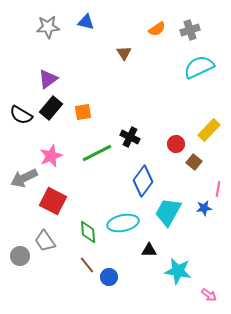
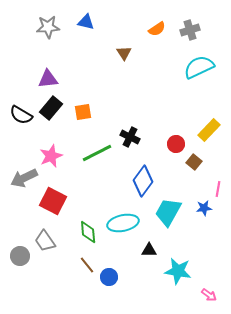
purple triangle: rotated 30 degrees clockwise
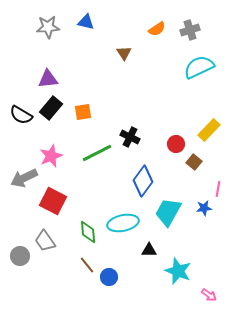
cyan star: rotated 12 degrees clockwise
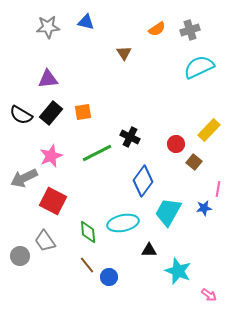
black rectangle: moved 5 px down
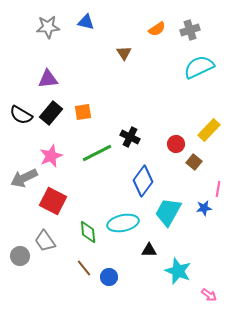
brown line: moved 3 px left, 3 px down
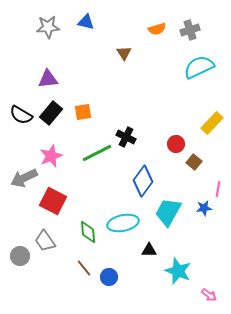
orange semicircle: rotated 18 degrees clockwise
yellow rectangle: moved 3 px right, 7 px up
black cross: moved 4 px left
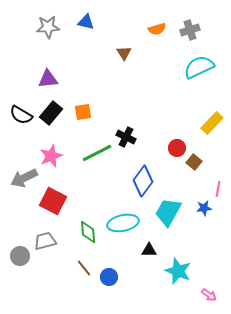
red circle: moved 1 px right, 4 px down
gray trapezoid: rotated 110 degrees clockwise
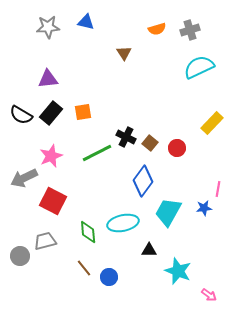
brown square: moved 44 px left, 19 px up
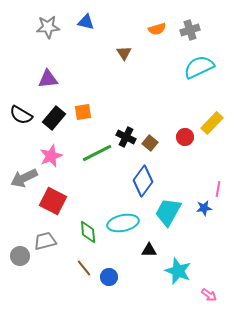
black rectangle: moved 3 px right, 5 px down
red circle: moved 8 px right, 11 px up
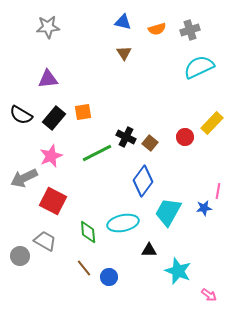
blue triangle: moved 37 px right
pink line: moved 2 px down
gray trapezoid: rotated 45 degrees clockwise
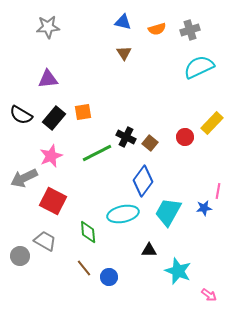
cyan ellipse: moved 9 px up
